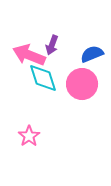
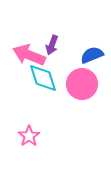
blue semicircle: moved 1 px down
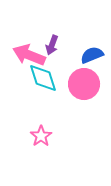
pink circle: moved 2 px right
pink star: moved 12 px right
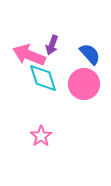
blue semicircle: moved 2 px left, 1 px up; rotated 70 degrees clockwise
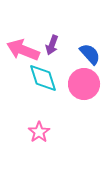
pink arrow: moved 6 px left, 5 px up
pink star: moved 2 px left, 4 px up
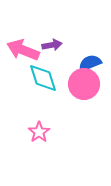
purple arrow: rotated 120 degrees counterclockwise
blue semicircle: moved 9 px down; rotated 70 degrees counterclockwise
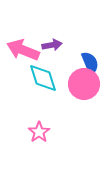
blue semicircle: rotated 90 degrees clockwise
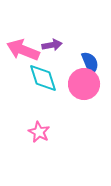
pink star: rotated 10 degrees counterclockwise
